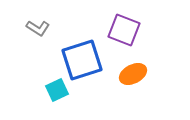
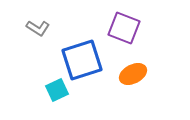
purple square: moved 2 px up
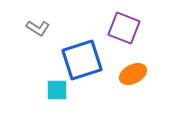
cyan square: rotated 25 degrees clockwise
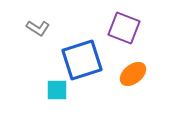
orange ellipse: rotated 12 degrees counterclockwise
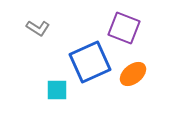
blue square: moved 8 px right, 2 px down; rotated 6 degrees counterclockwise
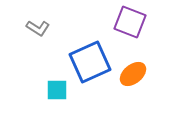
purple square: moved 6 px right, 6 px up
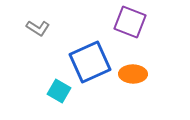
orange ellipse: rotated 40 degrees clockwise
cyan square: moved 2 px right, 1 px down; rotated 30 degrees clockwise
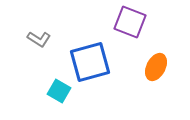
gray L-shape: moved 1 px right, 11 px down
blue square: rotated 9 degrees clockwise
orange ellipse: moved 23 px right, 7 px up; rotated 64 degrees counterclockwise
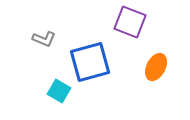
gray L-shape: moved 5 px right; rotated 10 degrees counterclockwise
